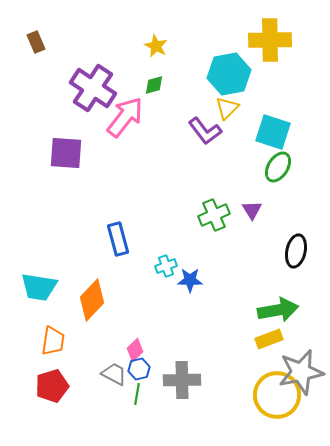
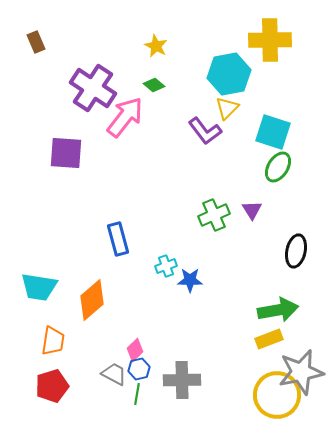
green diamond: rotated 55 degrees clockwise
orange diamond: rotated 6 degrees clockwise
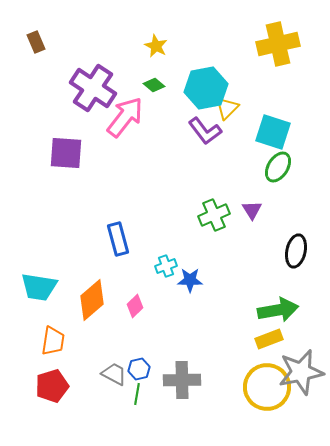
yellow cross: moved 8 px right, 4 px down; rotated 12 degrees counterclockwise
cyan hexagon: moved 23 px left, 14 px down
pink diamond: moved 44 px up
yellow circle: moved 10 px left, 8 px up
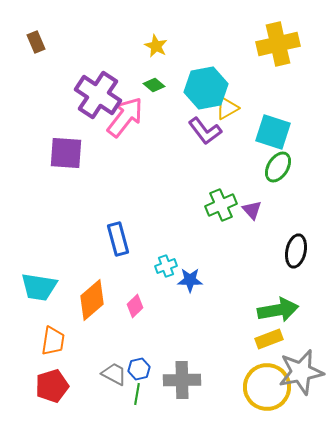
purple cross: moved 5 px right, 7 px down
yellow triangle: rotated 15 degrees clockwise
purple triangle: rotated 10 degrees counterclockwise
green cross: moved 7 px right, 10 px up
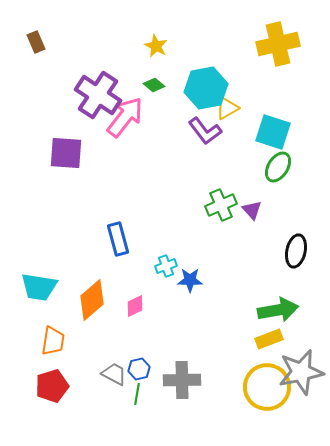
pink diamond: rotated 20 degrees clockwise
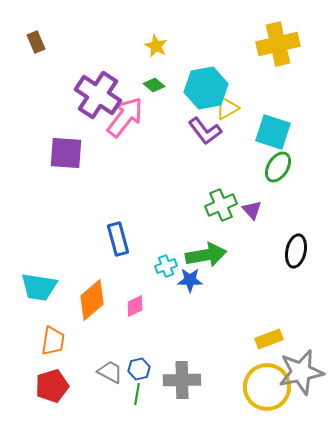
green arrow: moved 72 px left, 55 px up
gray trapezoid: moved 4 px left, 2 px up
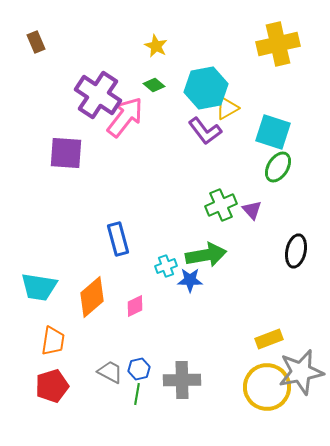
orange diamond: moved 3 px up
